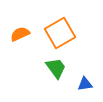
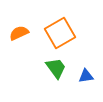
orange semicircle: moved 1 px left, 1 px up
blue triangle: moved 1 px right, 8 px up
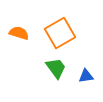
orange semicircle: rotated 42 degrees clockwise
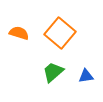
orange square: rotated 20 degrees counterclockwise
green trapezoid: moved 3 px left, 4 px down; rotated 95 degrees counterclockwise
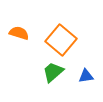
orange square: moved 1 px right, 7 px down
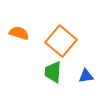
orange square: moved 1 px down
green trapezoid: rotated 45 degrees counterclockwise
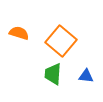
green trapezoid: moved 2 px down
blue triangle: rotated 14 degrees clockwise
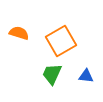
orange square: rotated 20 degrees clockwise
green trapezoid: moved 1 px left; rotated 20 degrees clockwise
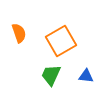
orange semicircle: rotated 54 degrees clockwise
green trapezoid: moved 1 px left, 1 px down
